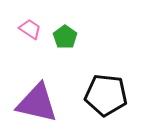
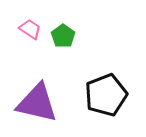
green pentagon: moved 2 px left, 1 px up
black pentagon: rotated 27 degrees counterclockwise
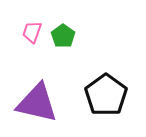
pink trapezoid: moved 2 px right, 3 px down; rotated 105 degrees counterclockwise
black pentagon: rotated 15 degrees counterclockwise
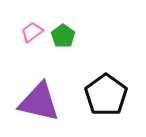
pink trapezoid: rotated 35 degrees clockwise
purple triangle: moved 2 px right, 1 px up
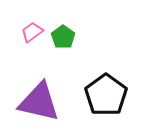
green pentagon: moved 1 px down
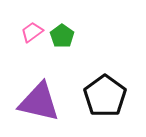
green pentagon: moved 1 px left, 1 px up
black pentagon: moved 1 px left, 1 px down
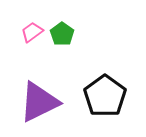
green pentagon: moved 2 px up
purple triangle: rotated 39 degrees counterclockwise
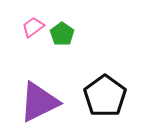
pink trapezoid: moved 1 px right, 5 px up
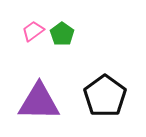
pink trapezoid: moved 4 px down
purple triangle: rotated 27 degrees clockwise
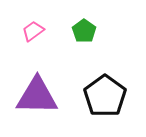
green pentagon: moved 22 px right, 3 px up
purple triangle: moved 2 px left, 6 px up
